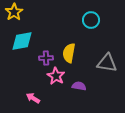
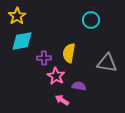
yellow star: moved 3 px right, 4 px down
purple cross: moved 2 px left
pink arrow: moved 29 px right, 2 px down
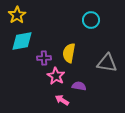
yellow star: moved 1 px up
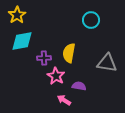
pink arrow: moved 2 px right
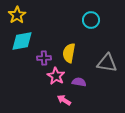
purple semicircle: moved 4 px up
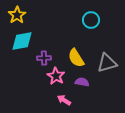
yellow semicircle: moved 7 px right, 5 px down; rotated 42 degrees counterclockwise
gray triangle: rotated 25 degrees counterclockwise
purple semicircle: moved 3 px right
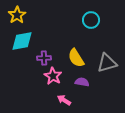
pink star: moved 3 px left
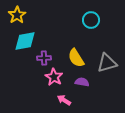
cyan diamond: moved 3 px right
pink star: moved 1 px right, 1 px down
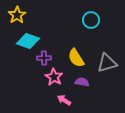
cyan diamond: moved 3 px right; rotated 30 degrees clockwise
